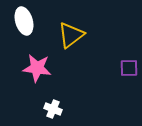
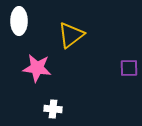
white ellipse: moved 5 px left; rotated 16 degrees clockwise
white cross: rotated 18 degrees counterclockwise
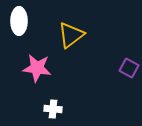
purple square: rotated 30 degrees clockwise
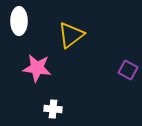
purple square: moved 1 px left, 2 px down
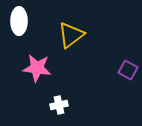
white cross: moved 6 px right, 4 px up; rotated 18 degrees counterclockwise
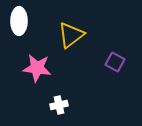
purple square: moved 13 px left, 8 px up
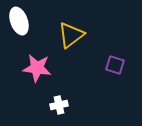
white ellipse: rotated 20 degrees counterclockwise
purple square: moved 3 px down; rotated 12 degrees counterclockwise
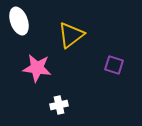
purple square: moved 1 px left
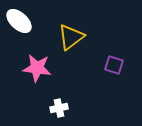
white ellipse: rotated 28 degrees counterclockwise
yellow triangle: moved 2 px down
white cross: moved 3 px down
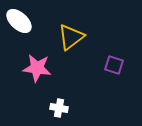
white cross: rotated 24 degrees clockwise
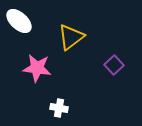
purple square: rotated 30 degrees clockwise
